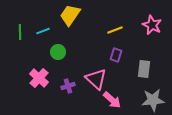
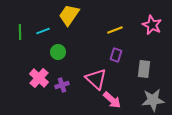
yellow trapezoid: moved 1 px left
purple cross: moved 6 px left, 1 px up
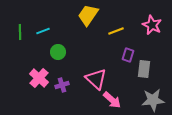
yellow trapezoid: moved 19 px right
yellow line: moved 1 px right, 1 px down
purple rectangle: moved 12 px right
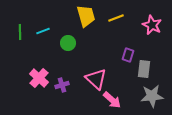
yellow trapezoid: moved 2 px left, 1 px down; rotated 130 degrees clockwise
yellow line: moved 13 px up
green circle: moved 10 px right, 9 px up
gray star: moved 1 px left, 4 px up
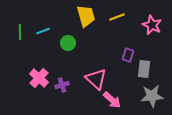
yellow line: moved 1 px right, 1 px up
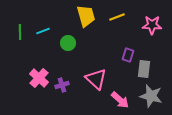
pink star: rotated 24 degrees counterclockwise
gray star: moved 1 px left; rotated 20 degrees clockwise
pink arrow: moved 8 px right
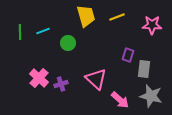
purple cross: moved 1 px left, 1 px up
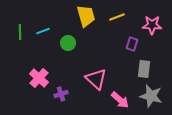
purple rectangle: moved 4 px right, 11 px up
purple cross: moved 10 px down
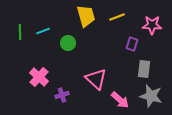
pink cross: moved 1 px up
purple cross: moved 1 px right, 1 px down
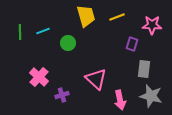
pink arrow: rotated 36 degrees clockwise
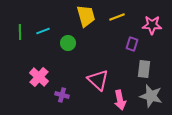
pink triangle: moved 2 px right, 1 px down
purple cross: rotated 32 degrees clockwise
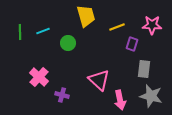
yellow line: moved 10 px down
pink triangle: moved 1 px right
